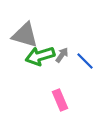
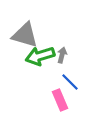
gray arrow: rotated 21 degrees counterclockwise
blue line: moved 15 px left, 21 px down
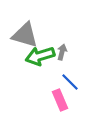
gray arrow: moved 3 px up
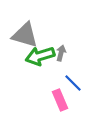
gray arrow: moved 1 px left, 1 px down
blue line: moved 3 px right, 1 px down
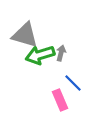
green arrow: moved 1 px up
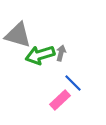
gray triangle: moved 7 px left
pink rectangle: rotated 70 degrees clockwise
